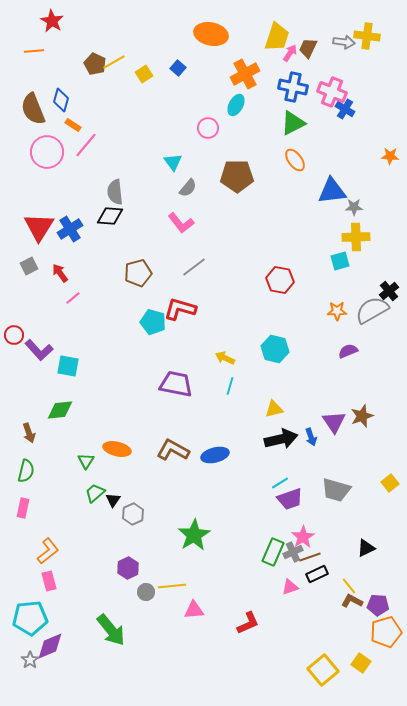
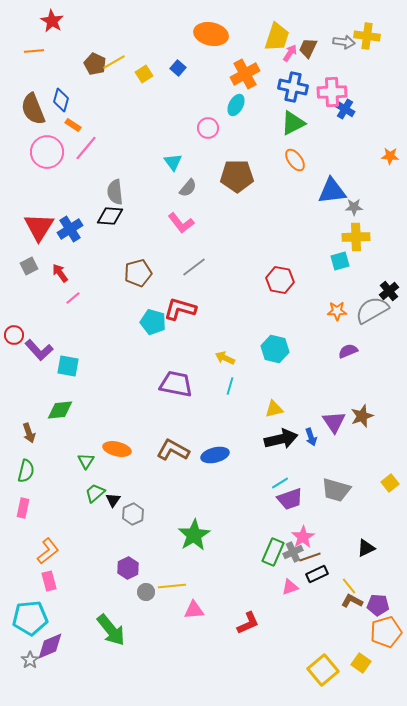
pink cross at (332, 92): rotated 24 degrees counterclockwise
pink line at (86, 145): moved 3 px down
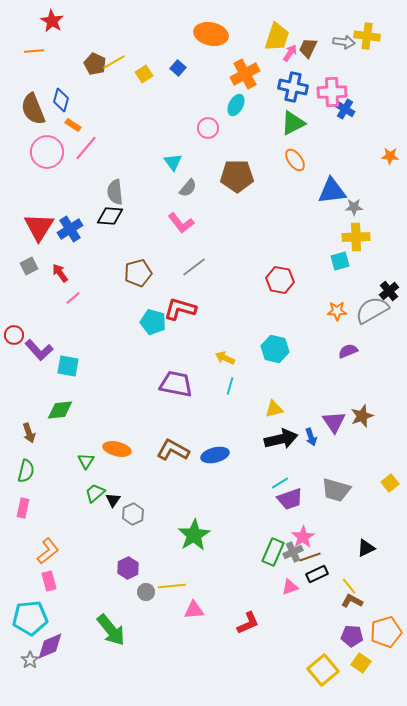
purple pentagon at (378, 605): moved 26 px left, 31 px down
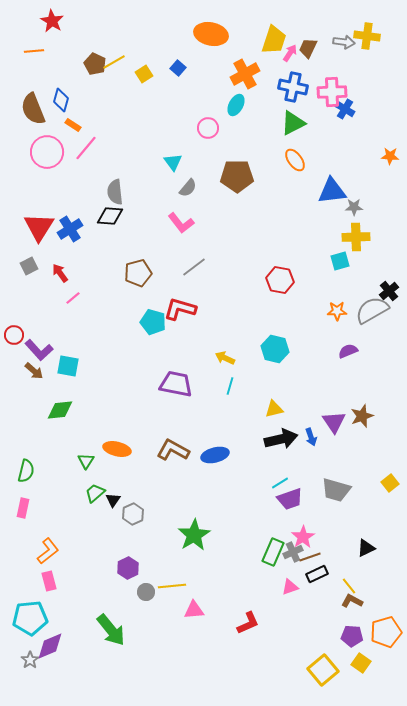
yellow trapezoid at (277, 37): moved 3 px left, 3 px down
brown arrow at (29, 433): moved 5 px right, 62 px up; rotated 30 degrees counterclockwise
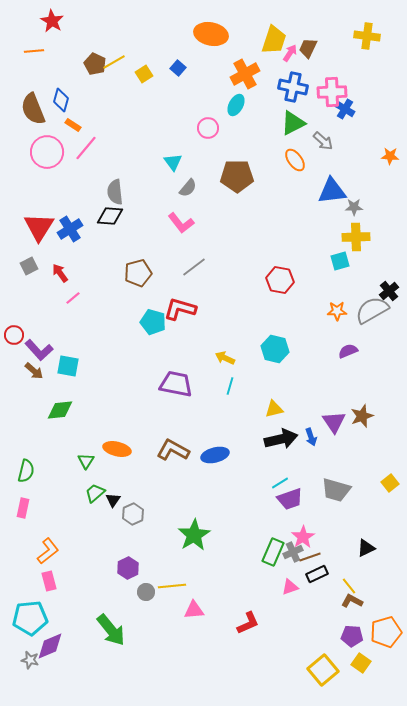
gray arrow at (344, 42): moved 21 px left, 99 px down; rotated 35 degrees clockwise
gray star at (30, 660): rotated 24 degrees counterclockwise
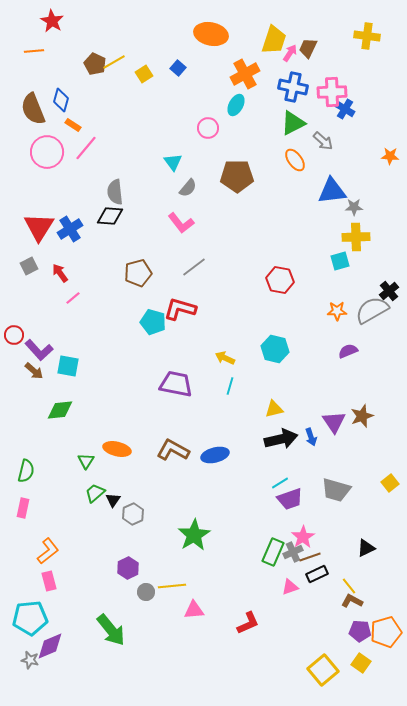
purple pentagon at (352, 636): moved 8 px right, 5 px up
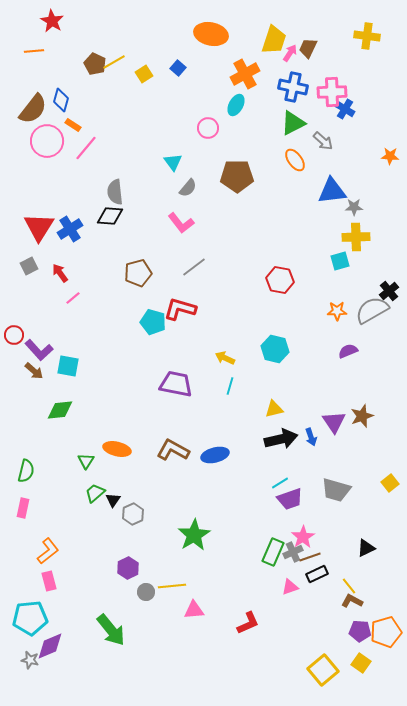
brown semicircle at (33, 109): rotated 120 degrees counterclockwise
pink circle at (47, 152): moved 11 px up
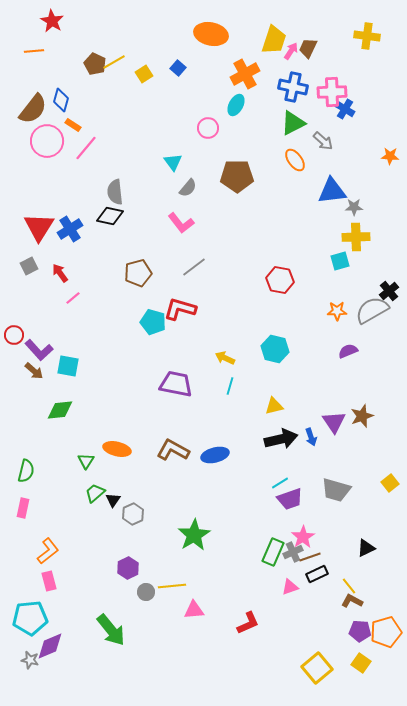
pink arrow at (290, 53): moved 1 px right, 2 px up
black diamond at (110, 216): rotated 8 degrees clockwise
yellow triangle at (274, 409): moved 3 px up
yellow square at (323, 670): moved 6 px left, 2 px up
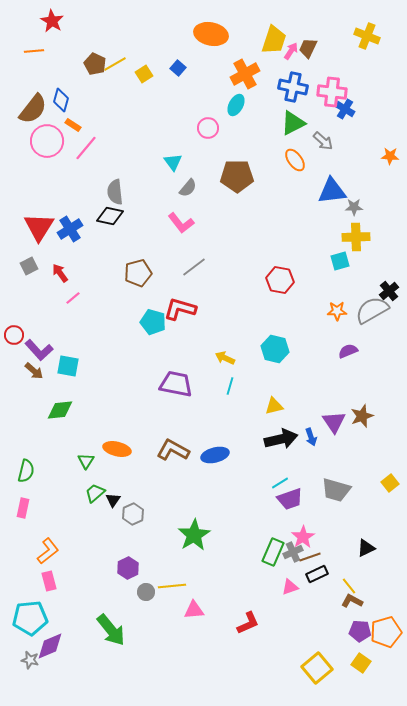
yellow cross at (367, 36): rotated 15 degrees clockwise
yellow line at (114, 62): moved 1 px right, 2 px down
pink cross at (332, 92): rotated 8 degrees clockwise
